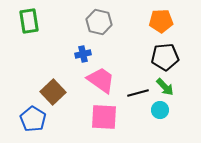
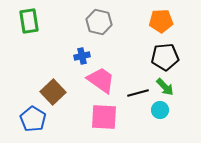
blue cross: moved 1 px left, 2 px down
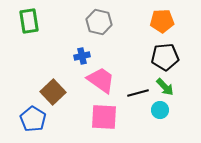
orange pentagon: moved 1 px right
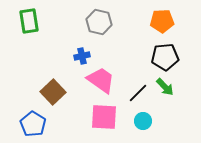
black line: rotated 30 degrees counterclockwise
cyan circle: moved 17 px left, 11 px down
blue pentagon: moved 5 px down
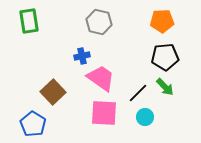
pink trapezoid: moved 2 px up
pink square: moved 4 px up
cyan circle: moved 2 px right, 4 px up
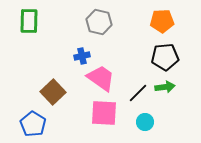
green rectangle: rotated 10 degrees clockwise
green arrow: rotated 54 degrees counterclockwise
cyan circle: moved 5 px down
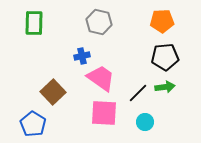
green rectangle: moved 5 px right, 2 px down
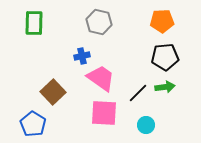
cyan circle: moved 1 px right, 3 px down
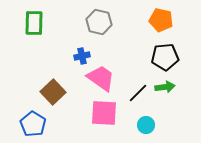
orange pentagon: moved 1 px left, 1 px up; rotated 15 degrees clockwise
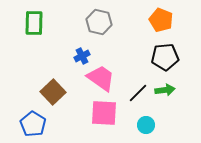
orange pentagon: rotated 10 degrees clockwise
blue cross: rotated 14 degrees counterclockwise
green arrow: moved 3 px down
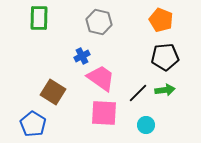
green rectangle: moved 5 px right, 5 px up
brown square: rotated 15 degrees counterclockwise
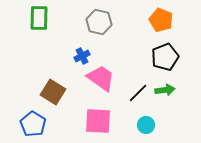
black pentagon: rotated 16 degrees counterclockwise
pink square: moved 6 px left, 8 px down
